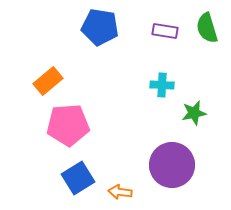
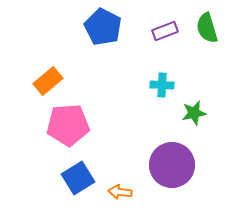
blue pentagon: moved 3 px right; rotated 18 degrees clockwise
purple rectangle: rotated 30 degrees counterclockwise
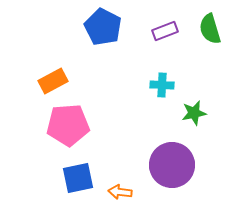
green semicircle: moved 3 px right, 1 px down
orange rectangle: moved 5 px right; rotated 12 degrees clockwise
blue square: rotated 20 degrees clockwise
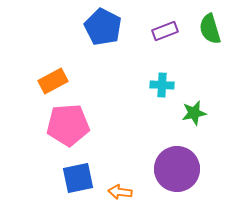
purple circle: moved 5 px right, 4 px down
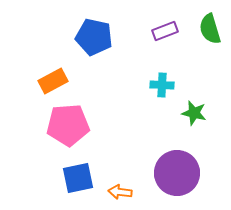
blue pentagon: moved 9 px left, 10 px down; rotated 15 degrees counterclockwise
green star: rotated 25 degrees clockwise
purple circle: moved 4 px down
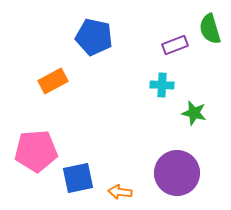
purple rectangle: moved 10 px right, 14 px down
pink pentagon: moved 32 px left, 26 px down
